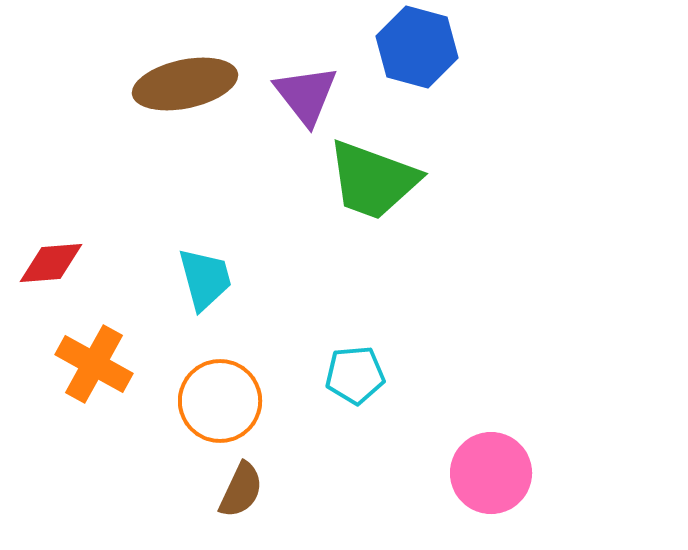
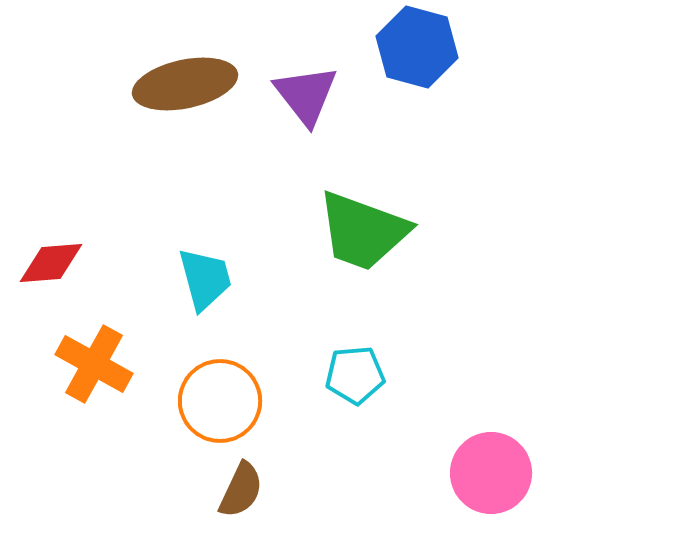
green trapezoid: moved 10 px left, 51 px down
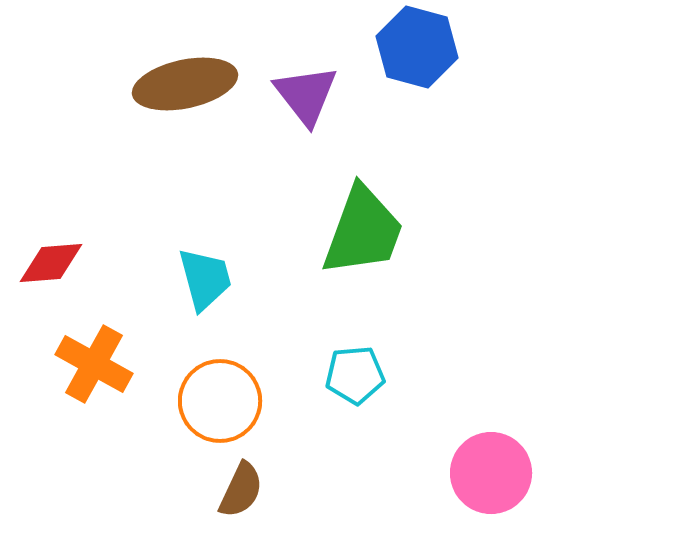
green trapezoid: rotated 90 degrees counterclockwise
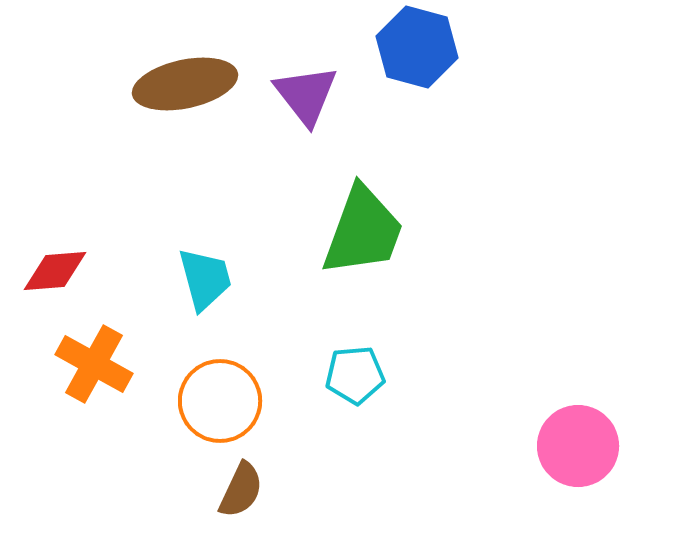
red diamond: moved 4 px right, 8 px down
pink circle: moved 87 px right, 27 px up
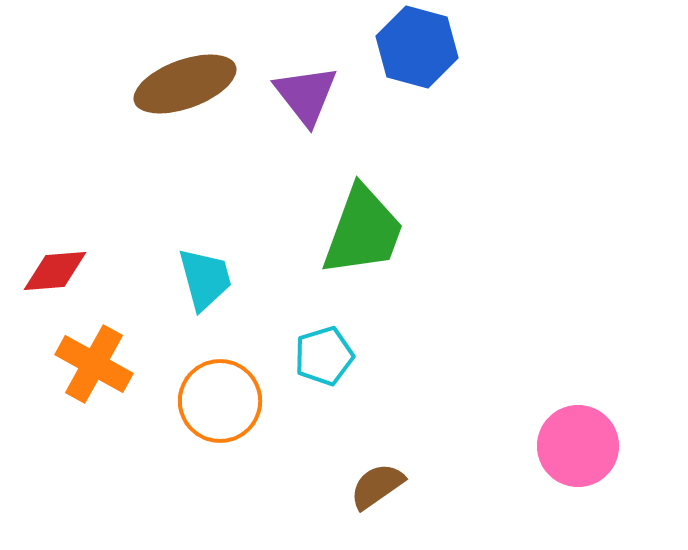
brown ellipse: rotated 8 degrees counterclockwise
cyan pentagon: moved 31 px left, 19 px up; rotated 12 degrees counterclockwise
brown semicircle: moved 136 px right, 4 px up; rotated 150 degrees counterclockwise
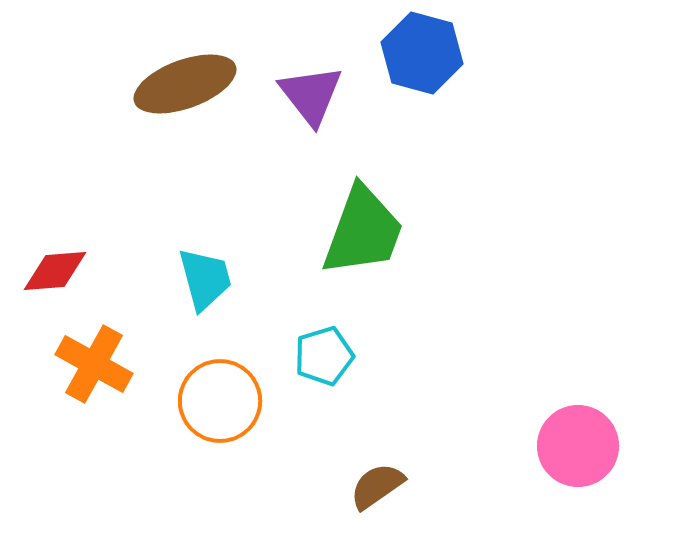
blue hexagon: moved 5 px right, 6 px down
purple triangle: moved 5 px right
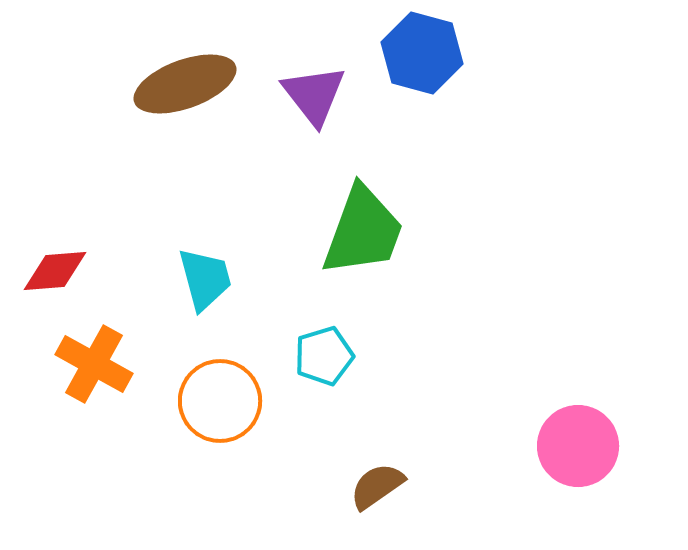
purple triangle: moved 3 px right
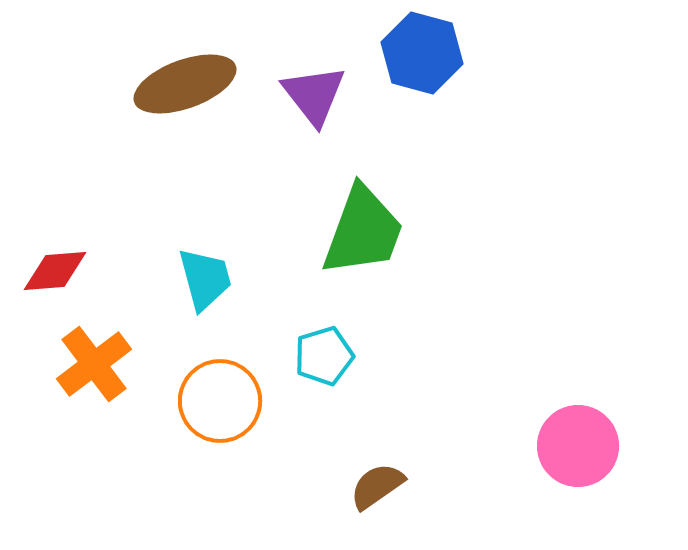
orange cross: rotated 24 degrees clockwise
